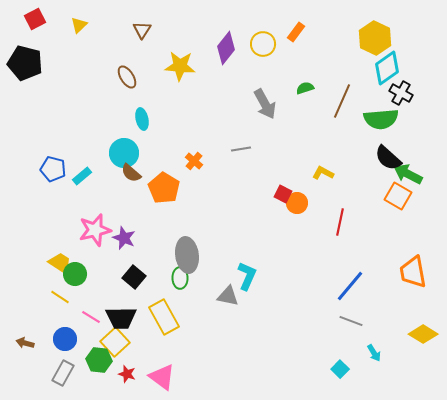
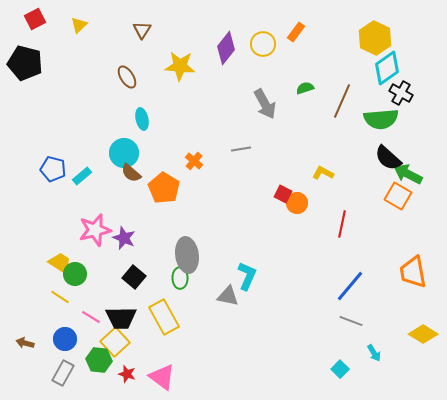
red line at (340, 222): moved 2 px right, 2 px down
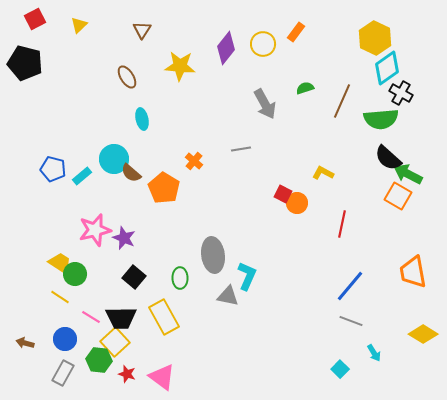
cyan circle at (124, 153): moved 10 px left, 6 px down
gray ellipse at (187, 255): moved 26 px right
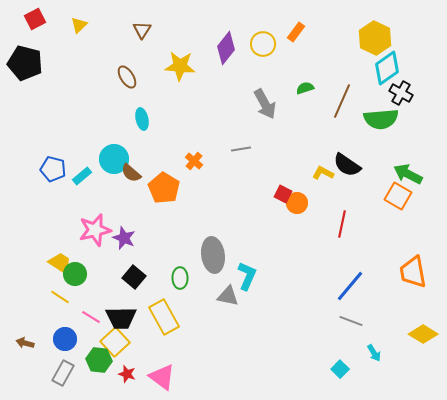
black semicircle at (388, 158): moved 41 px left, 7 px down; rotated 8 degrees counterclockwise
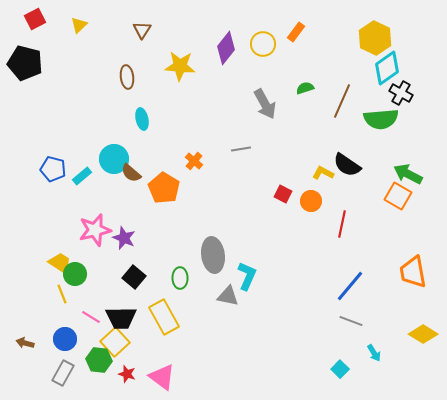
brown ellipse at (127, 77): rotated 25 degrees clockwise
orange circle at (297, 203): moved 14 px right, 2 px up
yellow line at (60, 297): moved 2 px right, 3 px up; rotated 36 degrees clockwise
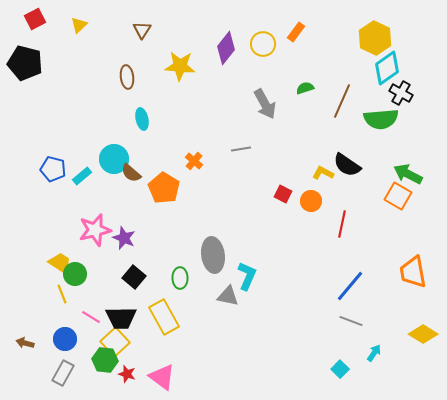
cyan arrow at (374, 353): rotated 114 degrees counterclockwise
green hexagon at (99, 360): moved 6 px right
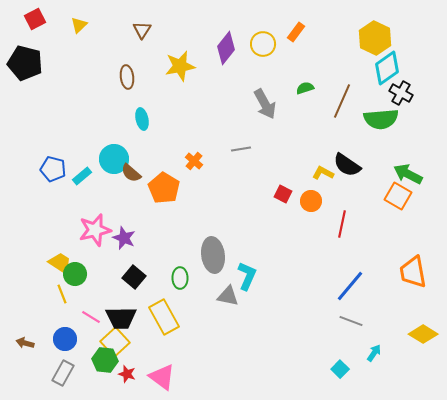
yellow star at (180, 66): rotated 16 degrees counterclockwise
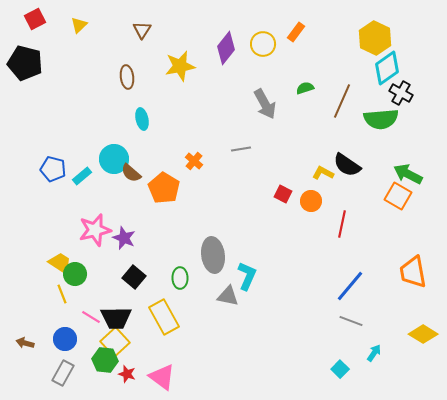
black trapezoid at (121, 318): moved 5 px left
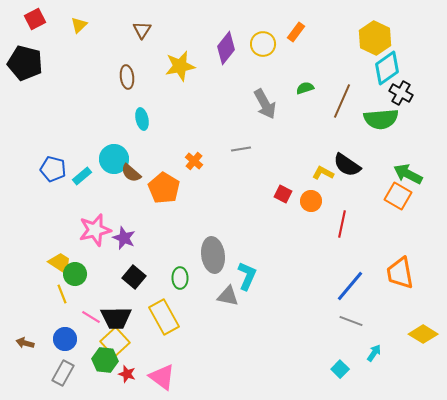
orange trapezoid at (413, 272): moved 13 px left, 1 px down
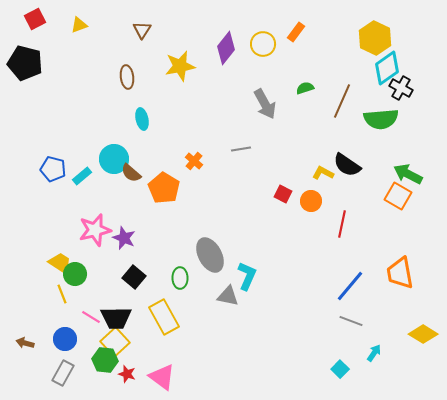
yellow triangle at (79, 25): rotated 24 degrees clockwise
black cross at (401, 93): moved 5 px up
gray ellipse at (213, 255): moved 3 px left; rotated 20 degrees counterclockwise
